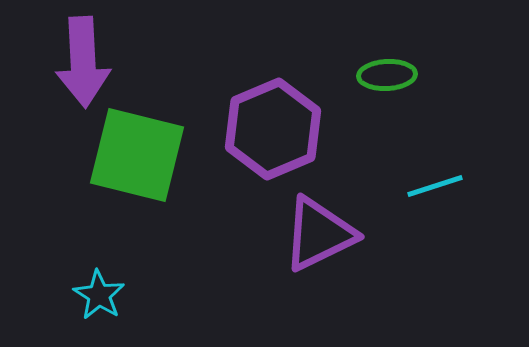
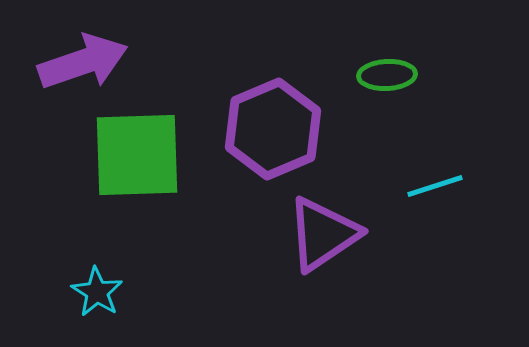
purple arrow: rotated 106 degrees counterclockwise
green square: rotated 16 degrees counterclockwise
purple triangle: moved 4 px right; rotated 8 degrees counterclockwise
cyan star: moved 2 px left, 3 px up
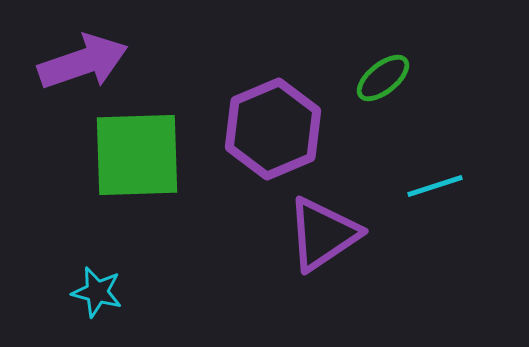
green ellipse: moved 4 px left, 3 px down; rotated 36 degrees counterclockwise
cyan star: rotated 18 degrees counterclockwise
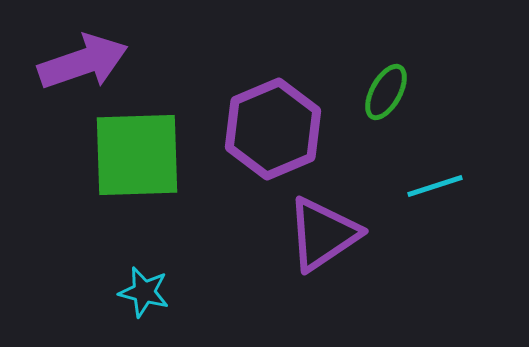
green ellipse: moved 3 px right, 14 px down; rotated 22 degrees counterclockwise
cyan star: moved 47 px right
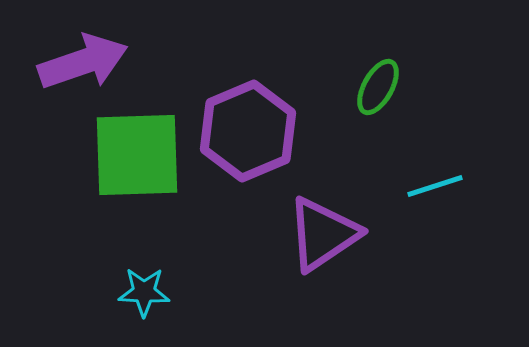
green ellipse: moved 8 px left, 5 px up
purple hexagon: moved 25 px left, 2 px down
cyan star: rotated 12 degrees counterclockwise
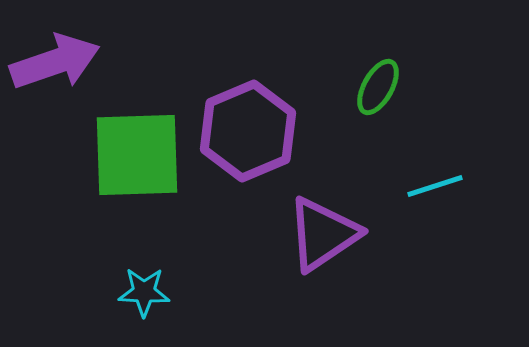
purple arrow: moved 28 px left
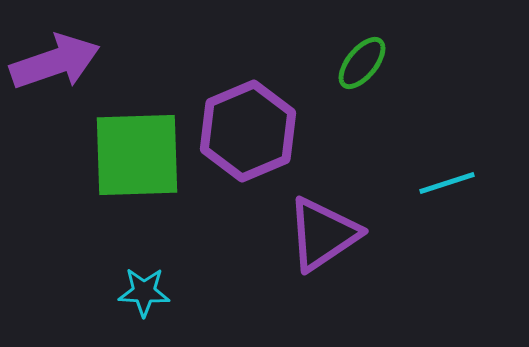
green ellipse: moved 16 px left, 24 px up; rotated 10 degrees clockwise
cyan line: moved 12 px right, 3 px up
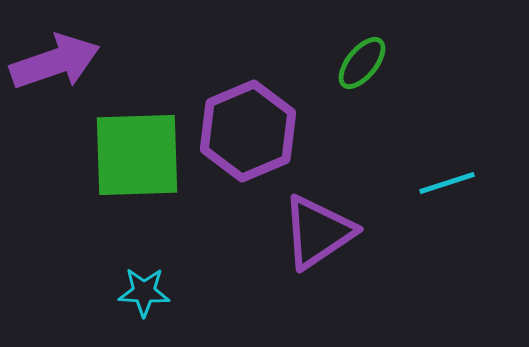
purple triangle: moved 5 px left, 2 px up
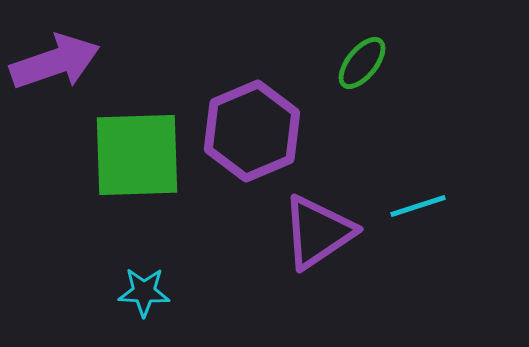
purple hexagon: moved 4 px right
cyan line: moved 29 px left, 23 px down
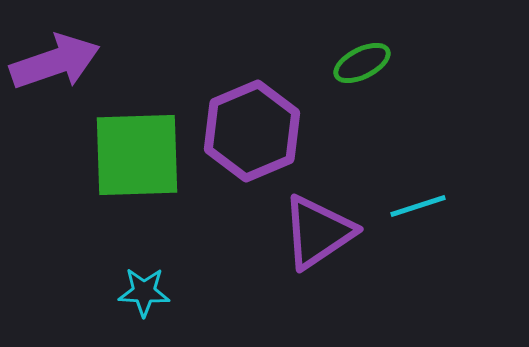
green ellipse: rotated 24 degrees clockwise
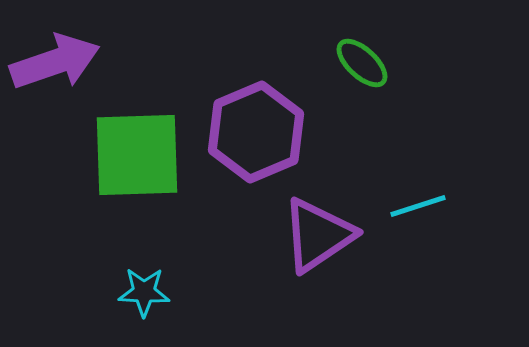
green ellipse: rotated 70 degrees clockwise
purple hexagon: moved 4 px right, 1 px down
purple triangle: moved 3 px down
